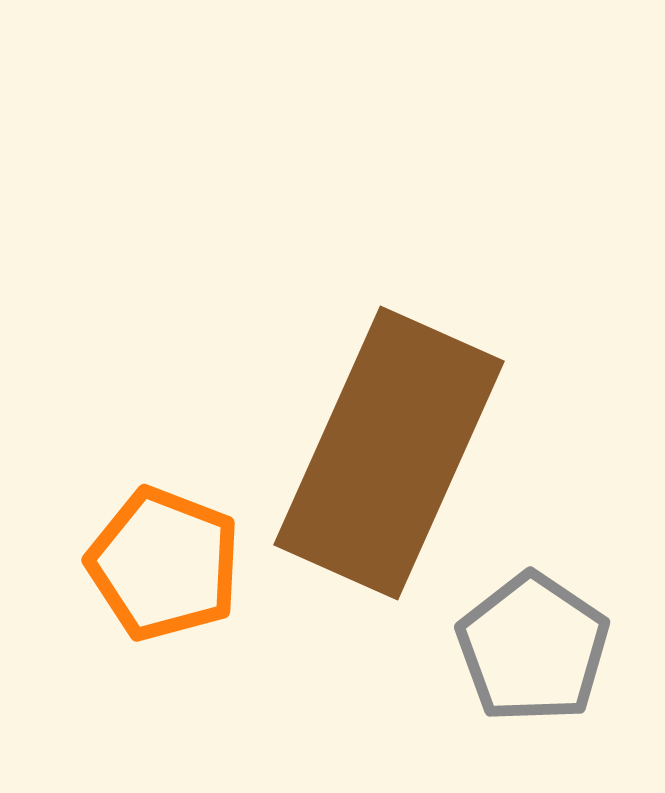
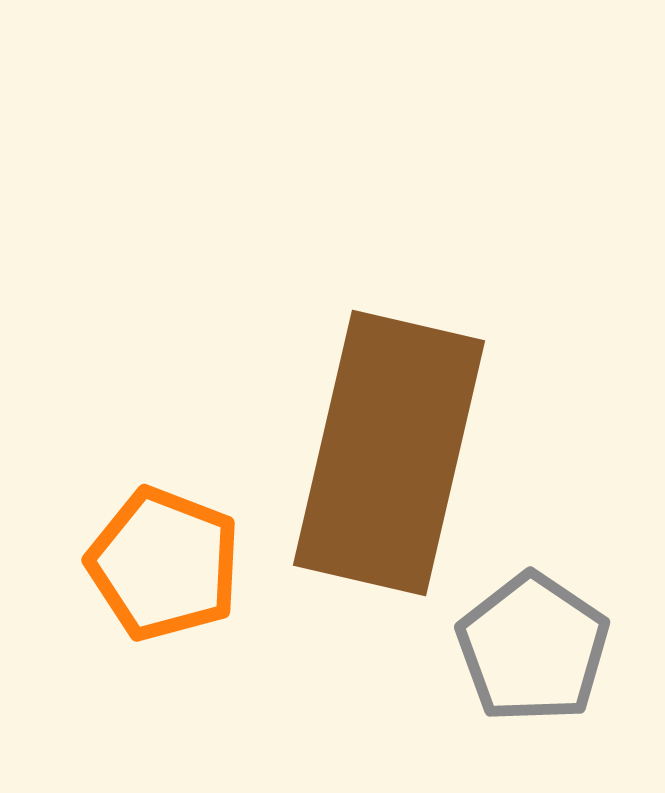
brown rectangle: rotated 11 degrees counterclockwise
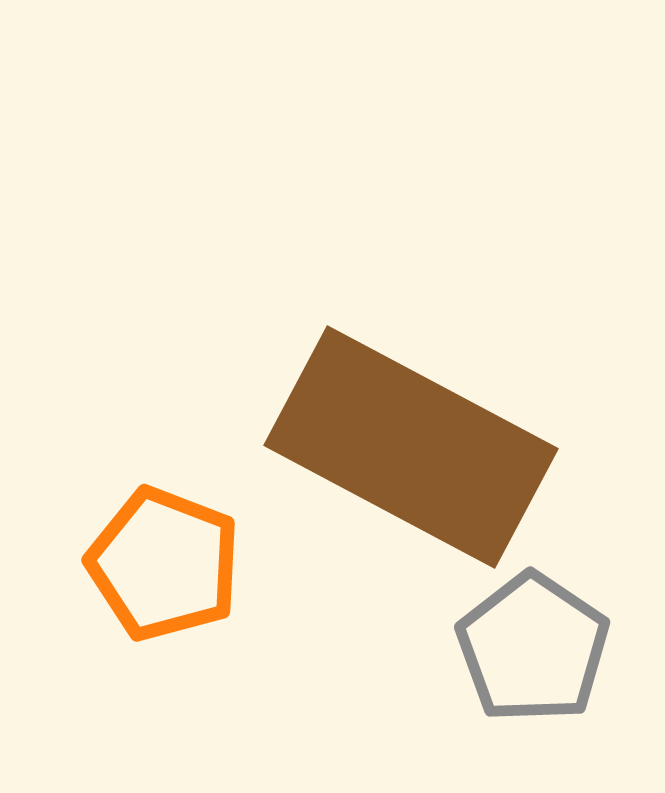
brown rectangle: moved 22 px right, 6 px up; rotated 75 degrees counterclockwise
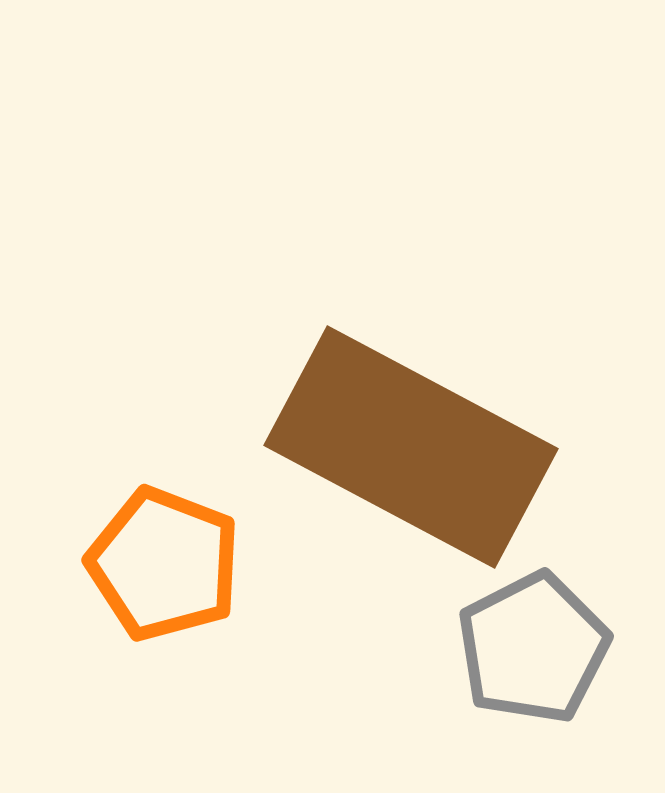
gray pentagon: rotated 11 degrees clockwise
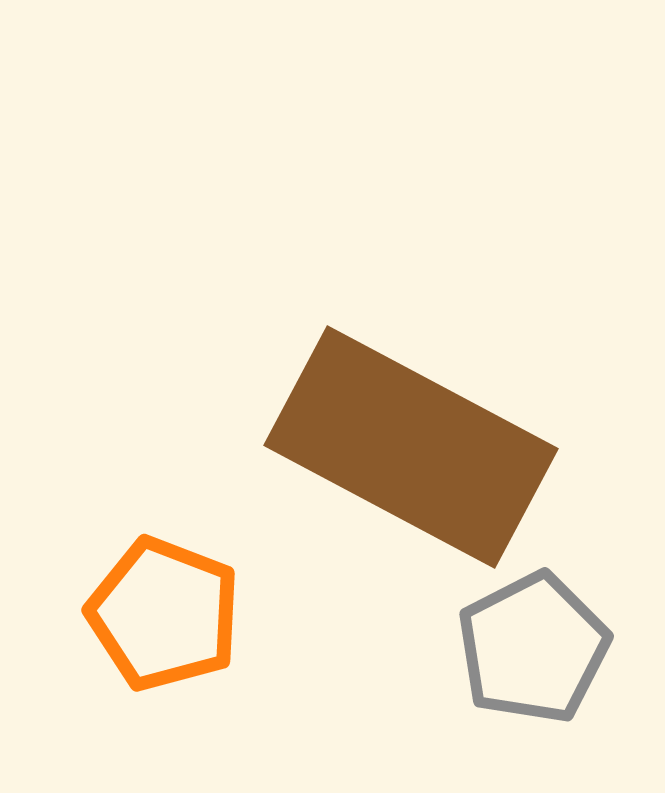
orange pentagon: moved 50 px down
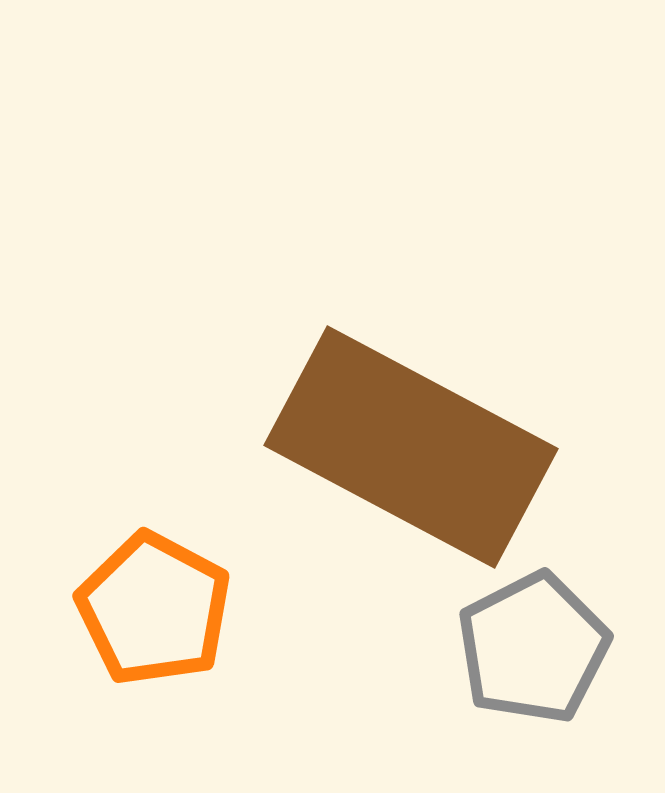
orange pentagon: moved 10 px left, 5 px up; rotated 7 degrees clockwise
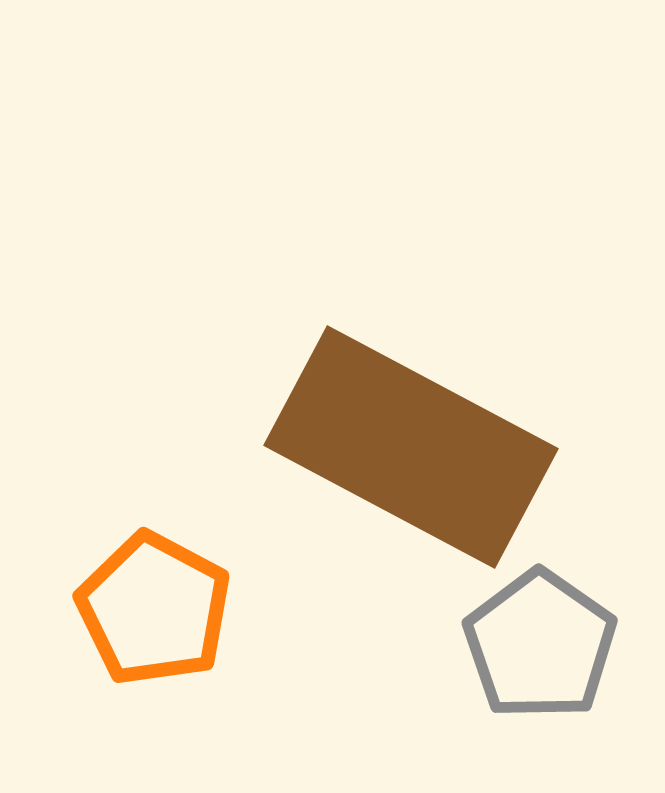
gray pentagon: moved 7 px right, 3 px up; rotated 10 degrees counterclockwise
